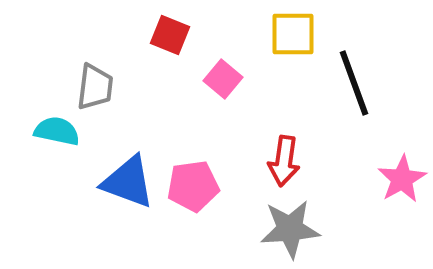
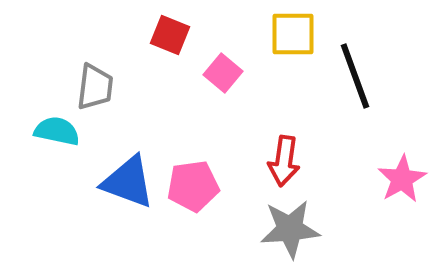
pink square: moved 6 px up
black line: moved 1 px right, 7 px up
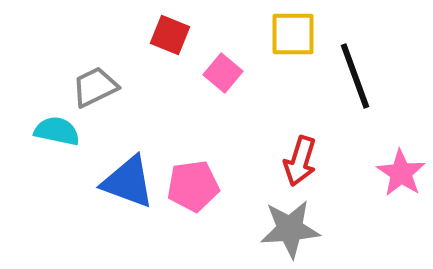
gray trapezoid: rotated 123 degrees counterclockwise
red arrow: moved 16 px right; rotated 9 degrees clockwise
pink star: moved 1 px left, 6 px up; rotated 9 degrees counterclockwise
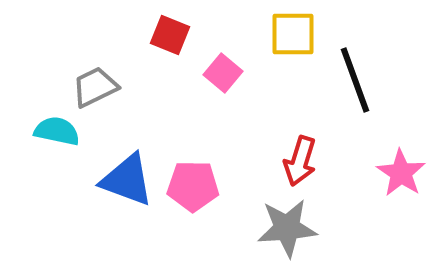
black line: moved 4 px down
blue triangle: moved 1 px left, 2 px up
pink pentagon: rotated 9 degrees clockwise
gray star: moved 3 px left, 1 px up
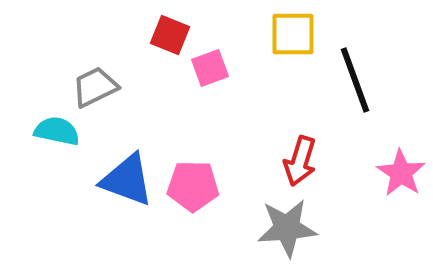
pink square: moved 13 px left, 5 px up; rotated 30 degrees clockwise
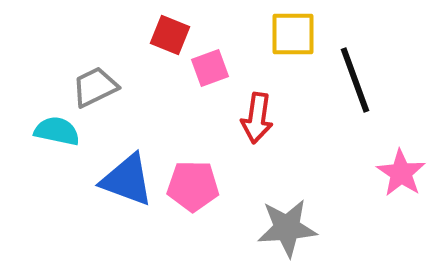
red arrow: moved 43 px left, 43 px up; rotated 9 degrees counterclockwise
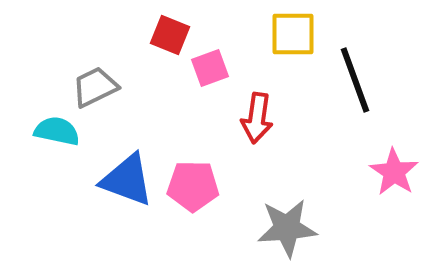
pink star: moved 7 px left, 1 px up
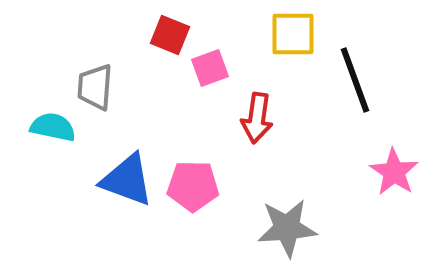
gray trapezoid: rotated 60 degrees counterclockwise
cyan semicircle: moved 4 px left, 4 px up
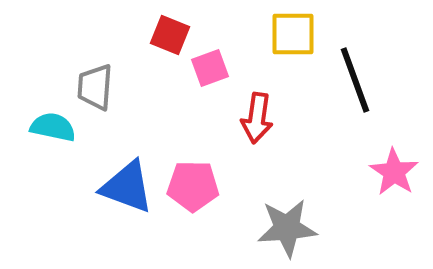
blue triangle: moved 7 px down
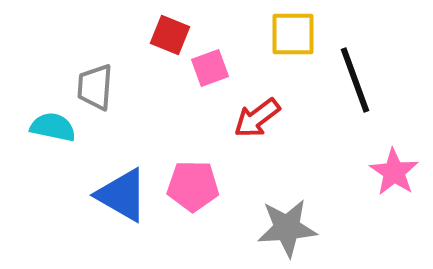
red arrow: rotated 45 degrees clockwise
blue triangle: moved 5 px left, 8 px down; rotated 10 degrees clockwise
